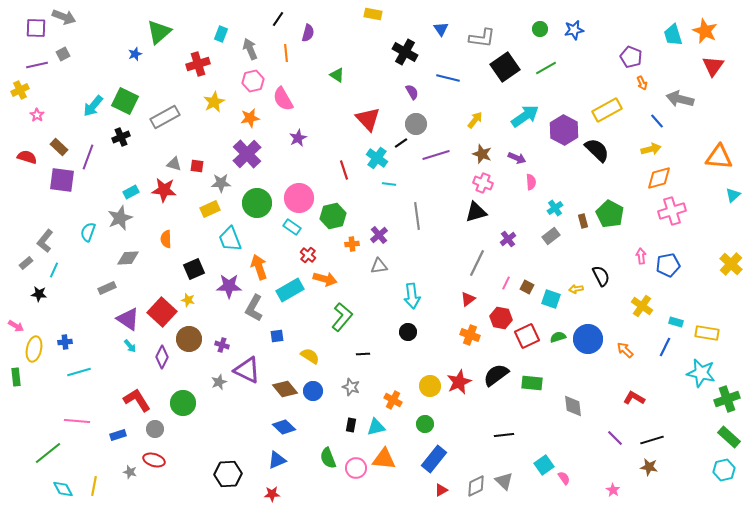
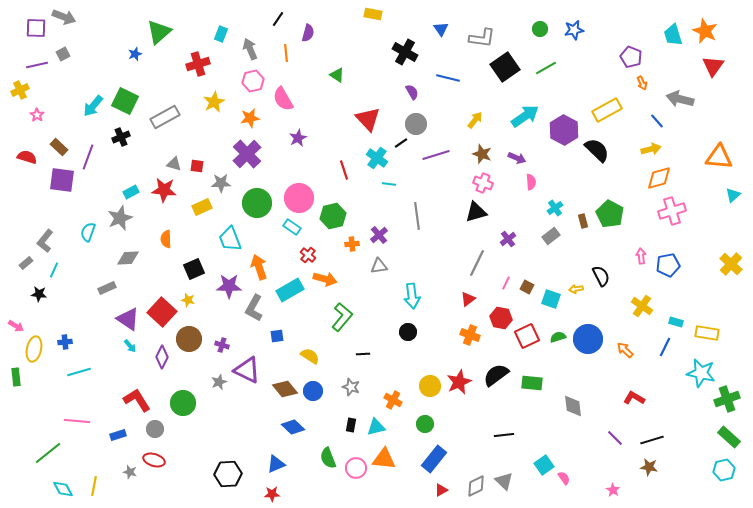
yellow rectangle at (210, 209): moved 8 px left, 2 px up
blue diamond at (284, 427): moved 9 px right
blue triangle at (277, 460): moved 1 px left, 4 px down
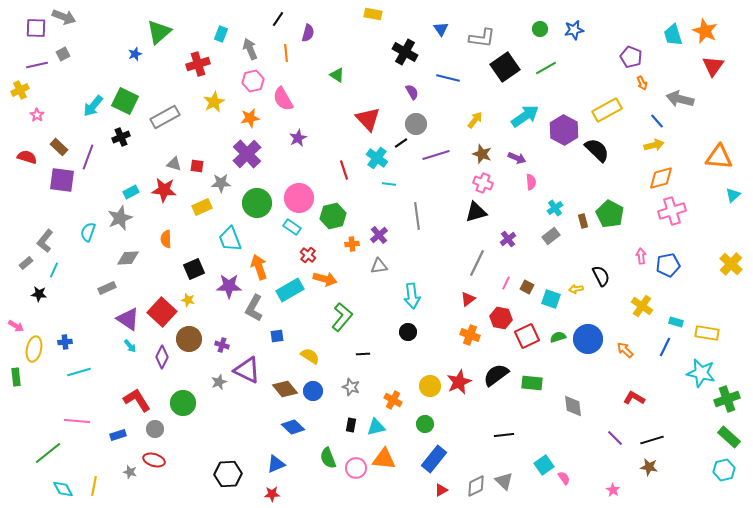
yellow arrow at (651, 149): moved 3 px right, 4 px up
orange diamond at (659, 178): moved 2 px right
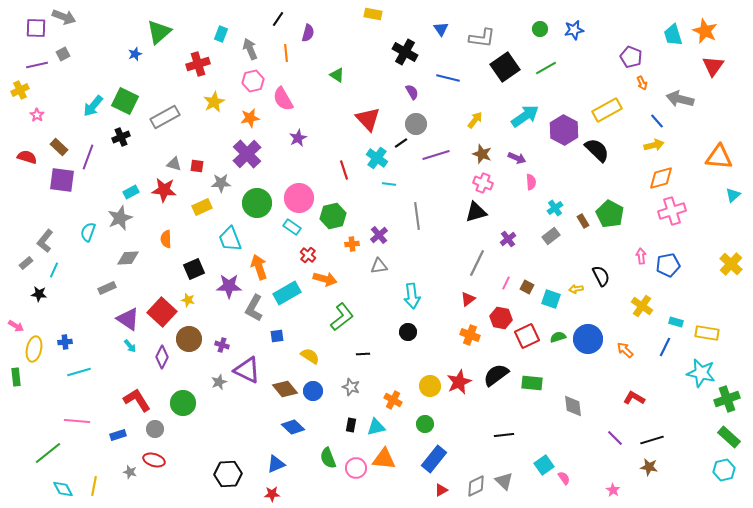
brown rectangle at (583, 221): rotated 16 degrees counterclockwise
cyan rectangle at (290, 290): moved 3 px left, 3 px down
green L-shape at (342, 317): rotated 12 degrees clockwise
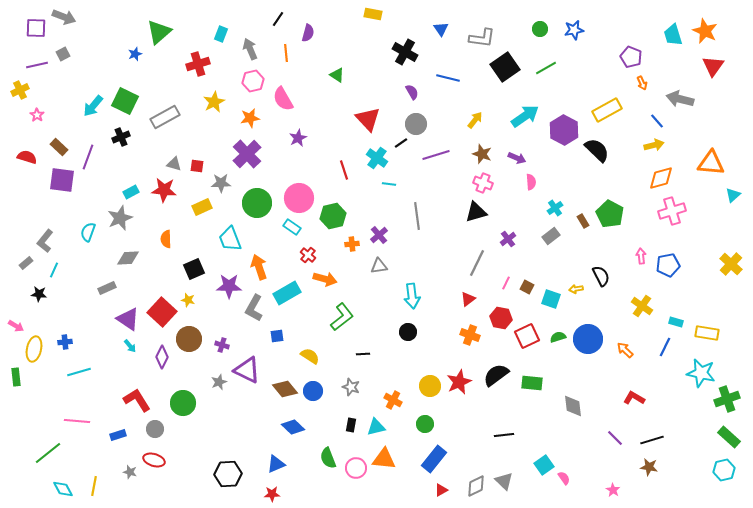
orange triangle at (719, 157): moved 8 px left, 6 px down
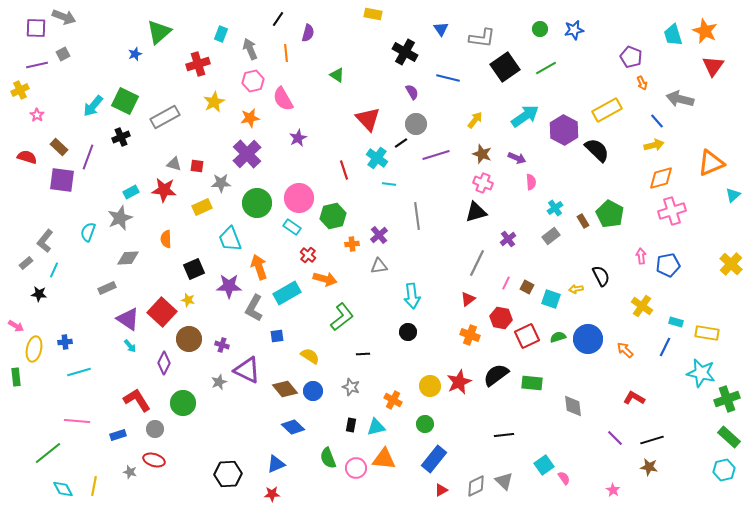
orange triangle at (711, 163): rotated 28 degrees counterclockwise
purple diamond at (162, 357): moved 2 px right, 6 px down
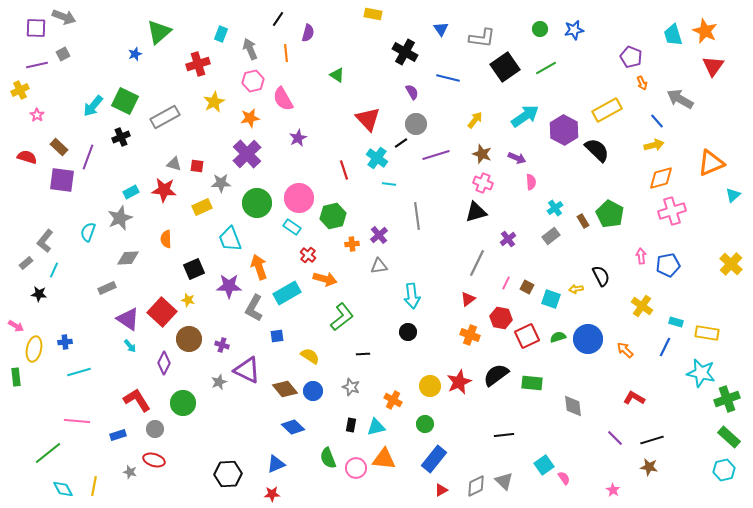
gray arrow at (680, 99): rotated 16 degrees clockwise
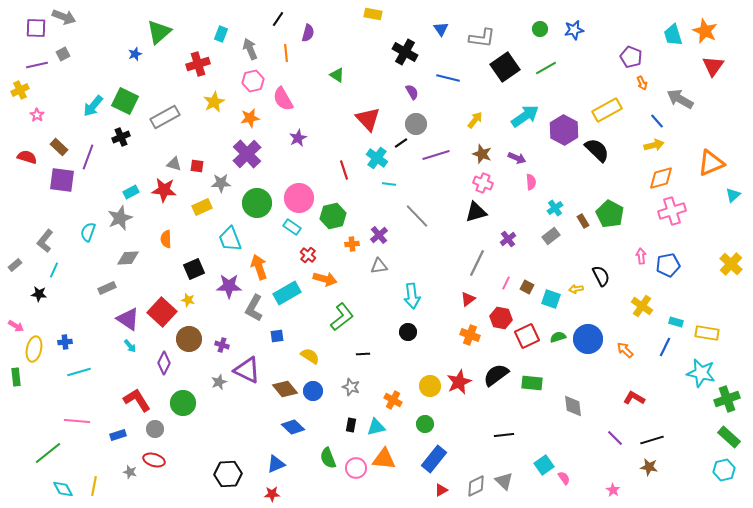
gray line at (417, 216): rotated 36 degrees counterclockwise
gray rectangle at (26, 263): moved 11 px left, 2 px down
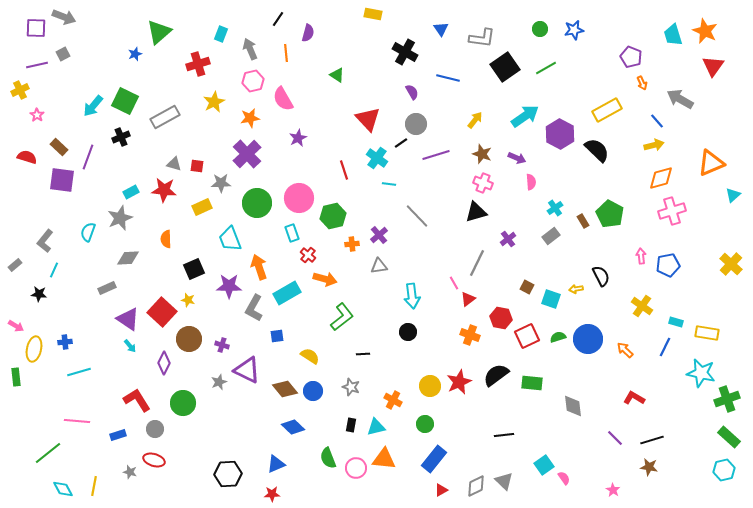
purple hexagon at (564, 130): moved 4 px left, 4 px down
cyan rectangle at (292, 227): moved 6 px down; rotated 36 degrees clockwise
pink line at (506, 283): moved 52 px left; rotated 56 degrees counterclockwise
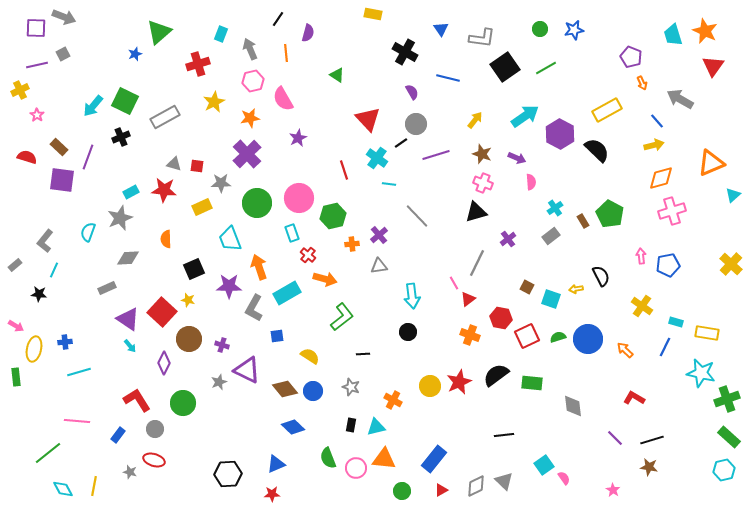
green circle at (425, 424): moved 23 px left, 67 px down
blue rectangle at (118, 435): rotated 35 degrees counterclockwise
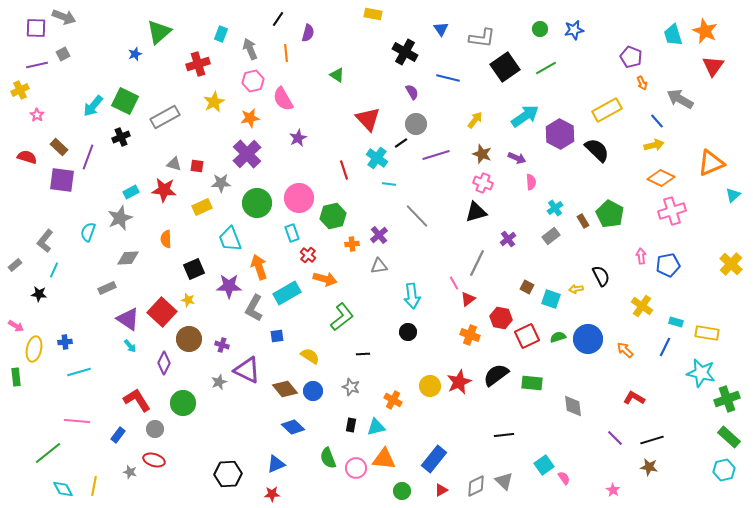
orange diamond at (661, 178): rotated 40 degrees clockwise
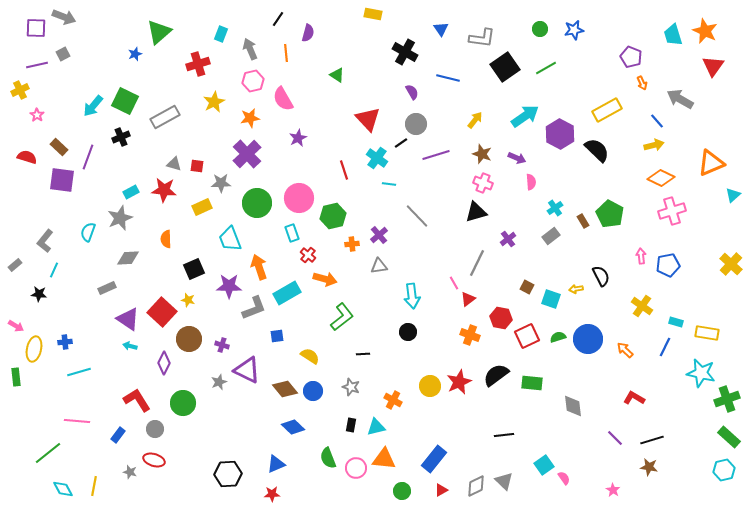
gray L-shape at (254, 308): rotated 140 degrees counterclockwise
cyan arrow at (130, 346): rotated 144 degrees clockwise
